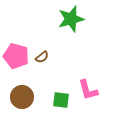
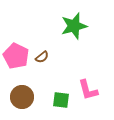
green star: moved 3 px right, 7 px down
pink pentagon: rotated 10 degrees clockwise
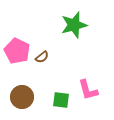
green star: moved 1 px up
pink pentagon: moved 1 px right, 5 px up
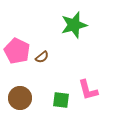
brown circle: moved 2 px left, 1 px down
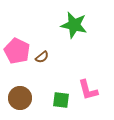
green star: rotated 28 degrees clockwise
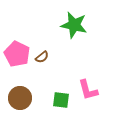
pink pentagon: moved 3 px down
